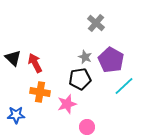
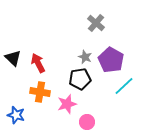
red arrow: moved 3 px right
blue star: rotated 18 degrees clockwise
pink circle: moved 5 px up
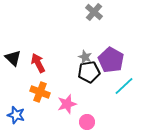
gray cross: moved 2 px left, 11 px up
black pentagon: moved 9 px right, 7 px up
orange cross: rotated 12 degrees clockwise
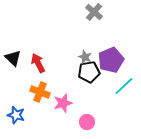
purple pentagon: rotated 20 degrees clockwise
pink star: moved 4 px left, 1 px up
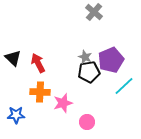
orange cross: rotated 18 degrees counterclockwise
blue star: rotated 18 degrees counterclockwise
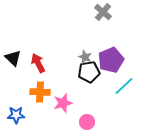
gray cross: moved 9 px right
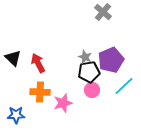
pink circle: moved 5 px right, 32 px up
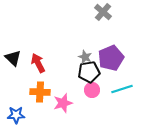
purple pentagon: moved 2 px up
cyan line: moved 2 px left, 3 px down; rotated 25 degrees clockwise
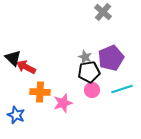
red arrow: moved 12 px left, 4 px down; rotated 36 degrees counterclockwise
blue star: rotated 24 degrees clockwise
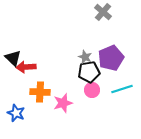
red arrow: rotated 30 degrees counterclockwise
blue star: moved 2 px up
